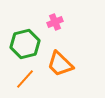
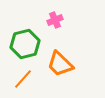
pink cross: moved 2 px up
orange line: moved 2 px left
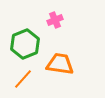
green hexagon: rotated 8 degrees counterclockwise
orange trapezoid: rotated 144 degrees clockwise
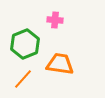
pink cross: rotated 28 degrees clockwise
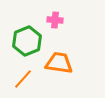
green hexagon: moved 2 px right, 3 px up
orange trapezoid: moved 1 px left, 1 px up
